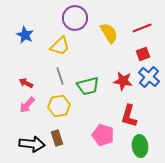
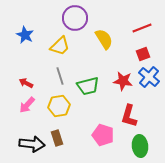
yellow semicircle: moved 5 px left, 6 px down
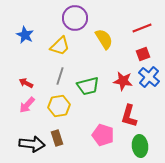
gray line: rotated 36 degrees clockwise
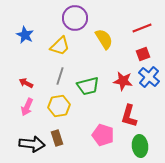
pink arrow: moved 2 px down; rotated 18 degrees counterclockwise
